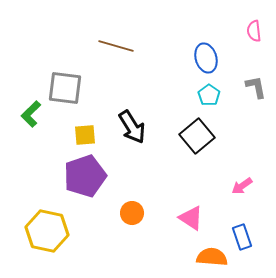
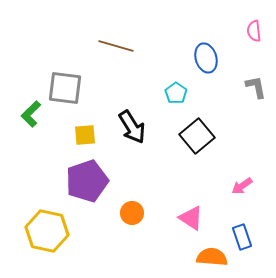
cyan pentagon: moved 33 px left, 2 px up
purple pentagon: moved 2 px right, 5 px down
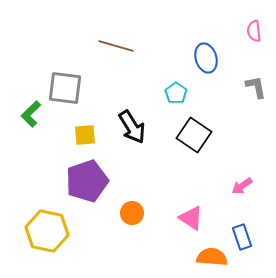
black square: moved 3 px left, 1 px up; rotated 16 degrees counterclockwise
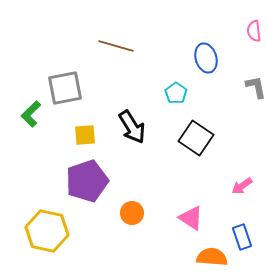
gray square: rotated 18 degrees counterclockwise
black square: moved 2 px right, 3 px down
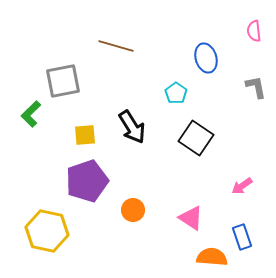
gray square: moved 2 px left, 7 px up
orange circle: moved 1 px right, 3 px up
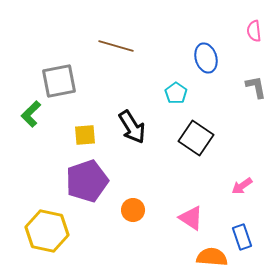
gray square: moved 4 px left
